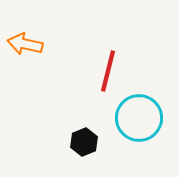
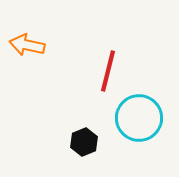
orange arrow: moved 2 px right, 1 px down
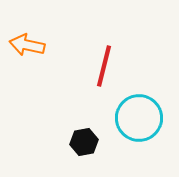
red line: moved 4 px left, 5 px up
black hexagon: rotated 12 degrees clockwise
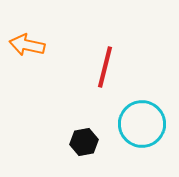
red line: moved 1 px right, 1 px down
cyan circle: moved 3 px right, 6 px down
